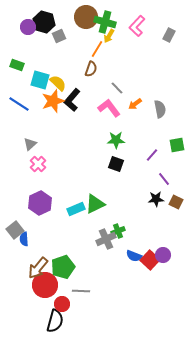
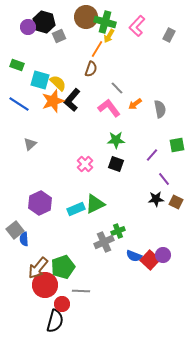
pink cross at (38, 164): moved 47 px right
gray cross at (106, 239): moved 2 px left, 3 px down
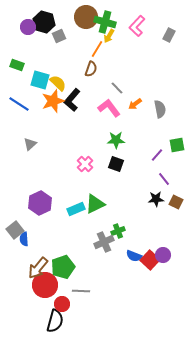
purple line at (152, 155): moved 5 px right
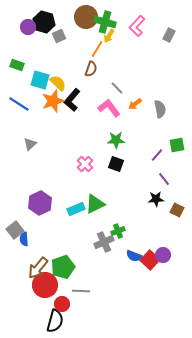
brown square at (176, 202): moved 1 px right, 8 px down
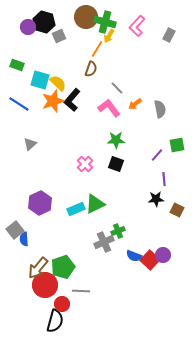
purple line at (164, 179): rotated 32 degrees clockwise
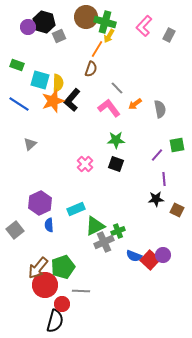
pink L-shape at (137, 26): moved 7 px right
yellow semicircle at (58, 83): rotated 48 degrees clockwise
green triangle at (95, 204): moved 22 px down
blue semicircle at (24, 239): moved 25 px right, 14 px up
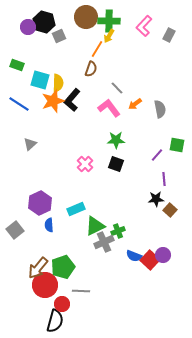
green cross at (105, 22): moved 4 px right, 1 px up; rotated 15 degrees counterclockwise
green square at (177, 145): rotated 21 degrees clockwise
brown square at (177, 210): moved 7 px left; rotated 16 degrees clockwise
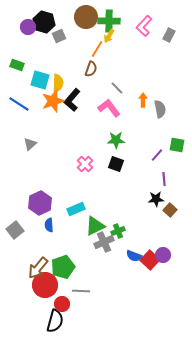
orange arrow at (135, 104): moved 8 px right, 4 px up; rotated 128 degrees clockwise
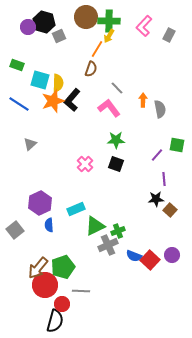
gray cross at (104, 242): moved 4 px right, 3 px down
purple circle at (163, 255): moved 9 px right
